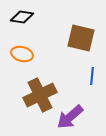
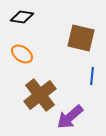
orange ellipse: rotated 20 degrees clockwise
brown cross: rotated 12 degrees counterclockwise
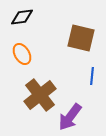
black diamond: rotated 15 degrees counterclockwise
orange ellipse: rotated 25 degrees clockwise
purple arrow: rotated 12 degrees counterclockwise
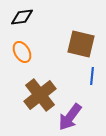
brown square: moved 6 px down
orange ellipse: moved 2 px up
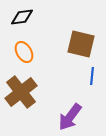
orange ellipse: moved 2 px right
brown cross: moved 19 px left, 3 px up
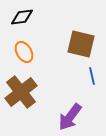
blue line: rotated 18 degrees counterclockwise
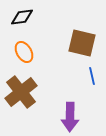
brown square: moved 1 px right, 1 px up
purple arrow: rotated 36 degrees counterclockwise
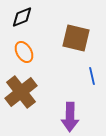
black diamond: rotated 15 degrees counterclockwise
brown square: moved 6 px left, 5 px up
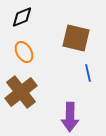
blue line: moved 4 px left, 3 px up
